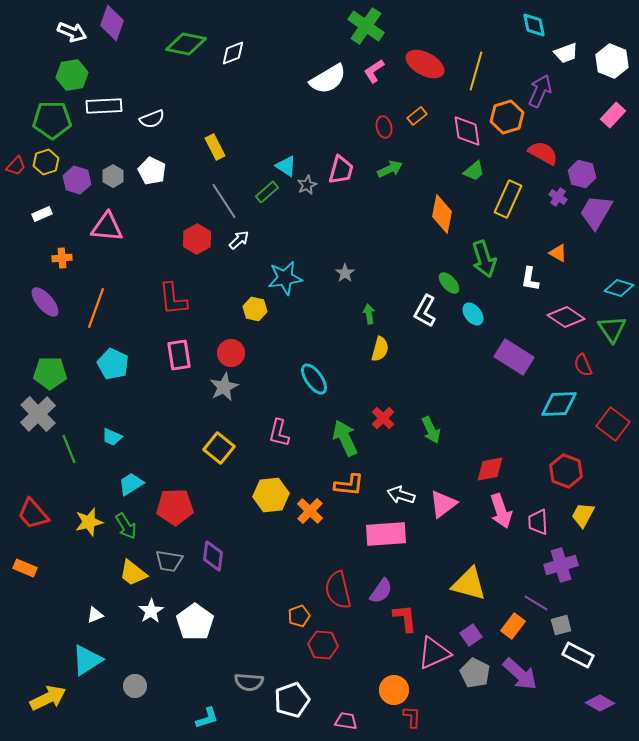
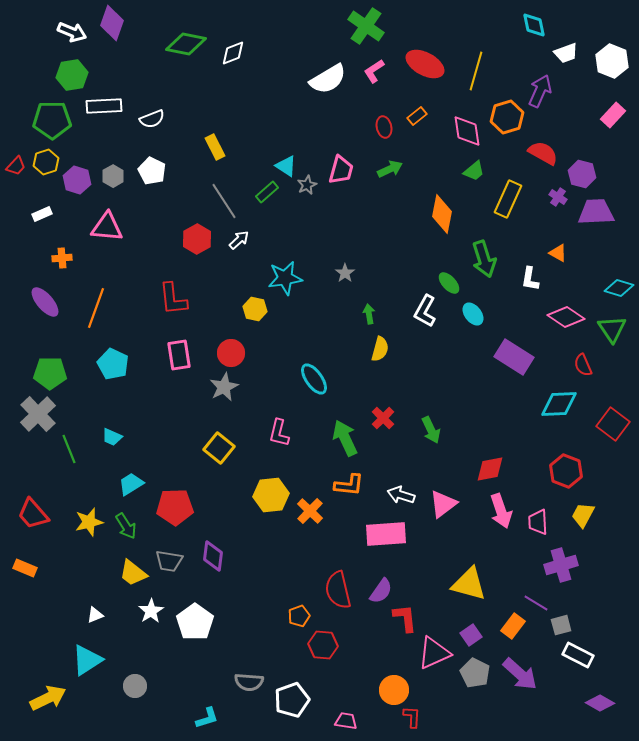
purple trapezoid at (596, 212): rotated 57 degrees clockwise
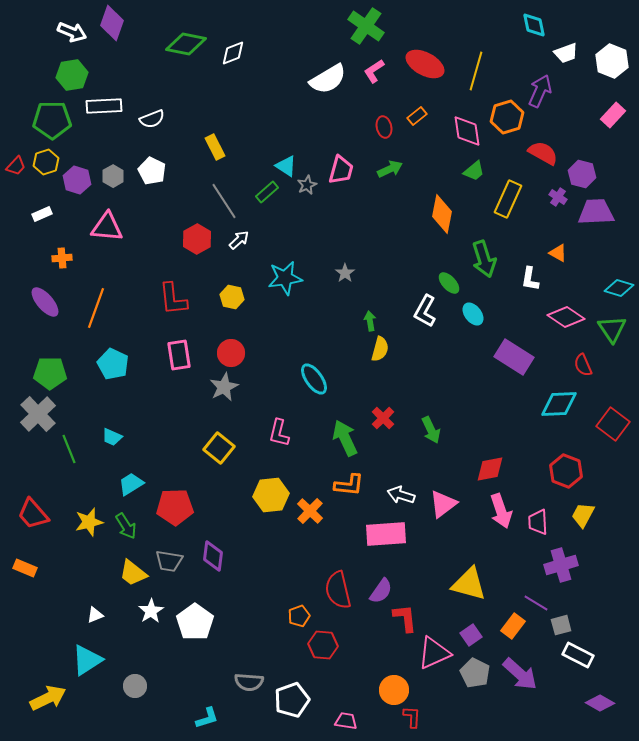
yellow hexagon at (255, 309): moved 23 px left, 12 px up
green arrow at (369, 314): moved 1 px right, 7 px down
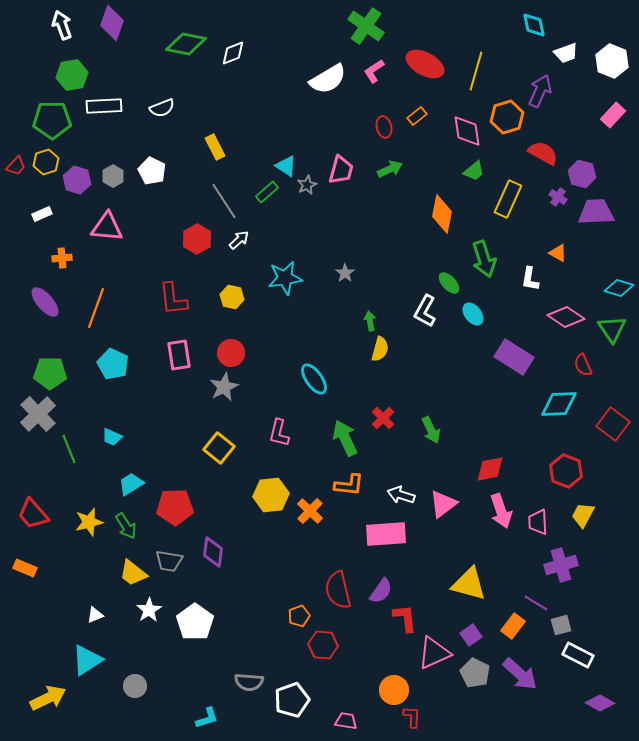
white arrow at (72, 32): moved 10 px left, 7 px up; rotated 132 degrees counterclockwise
white semicircle at (152, 119): moved 10 px right, 11 px up
purple diamond at (213, 556): moved 4 px up
white star at (151, 611): moved 2 px left, 1 px up
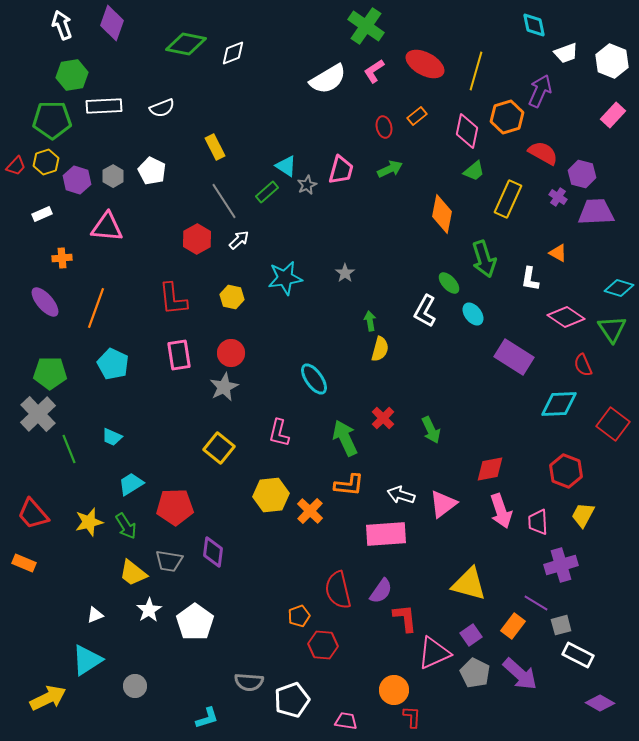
pink diamond at (467, 131): rotated 20 degrees clockwise
orange rectangle at (25, 568): moved 1 px left, 5 px up
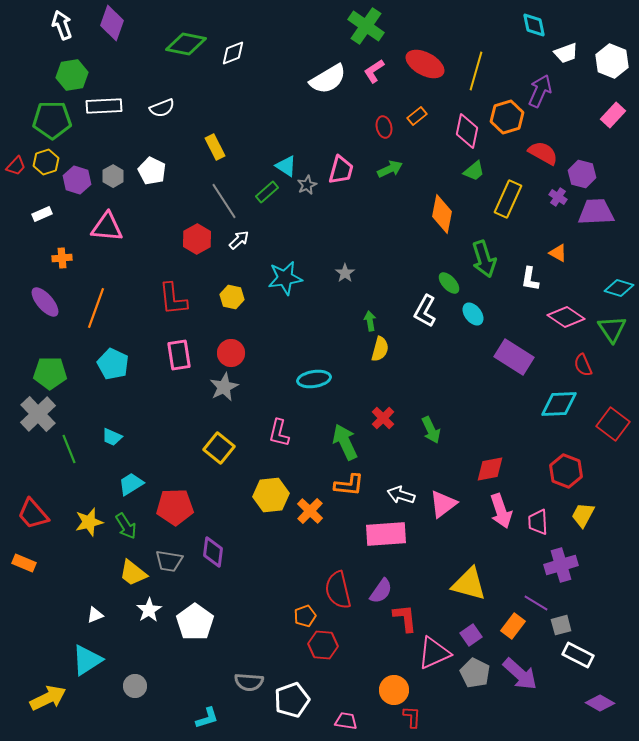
cyan ellipse at (314, 379): rotated 64 degrees counterclockwise
green arrow at (345, 438): moved 4 px down
orange pentagon at (299, 616): moved 6 px right
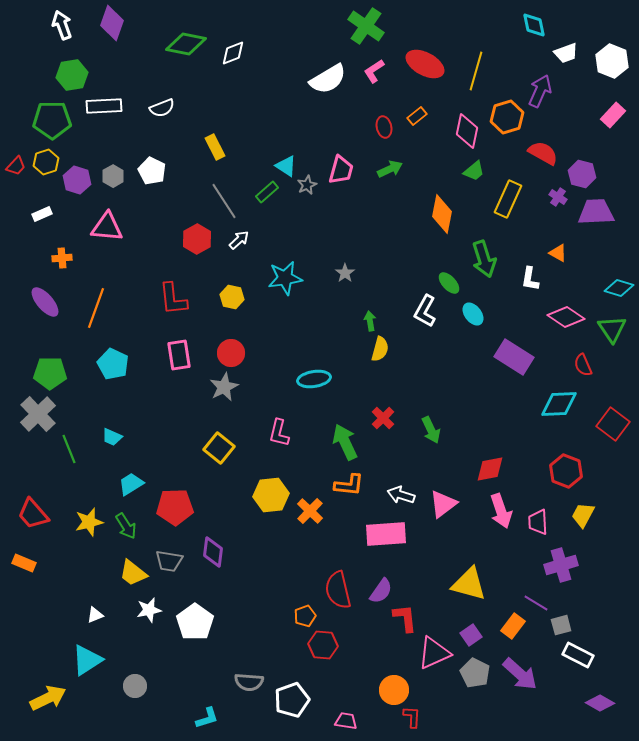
white star at (149, 610): rotated 20 degrees clockwise
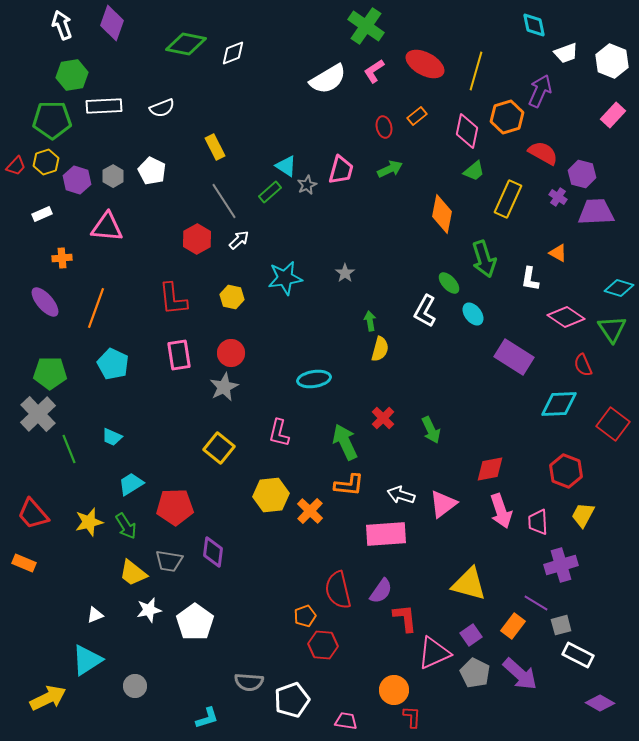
green rectangle at (267, 192): moved 3 px right
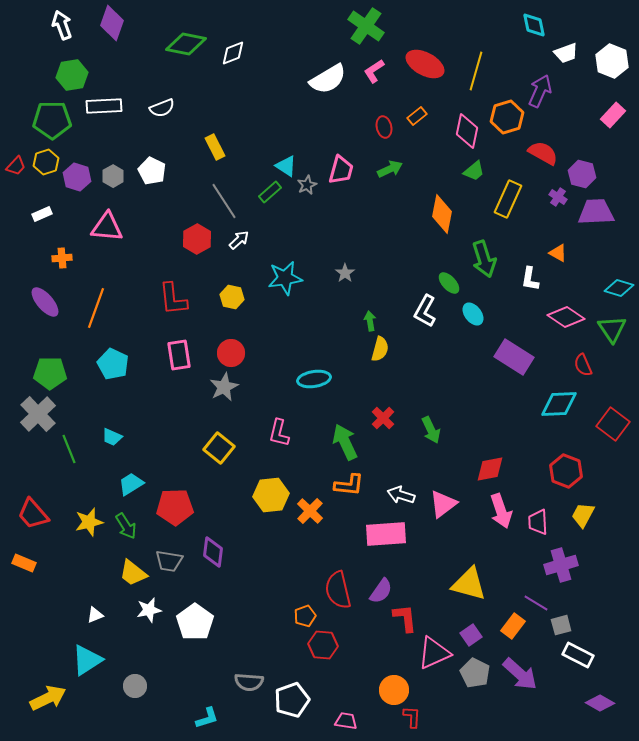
purple hexagon at (77, 180): moved 3 px up
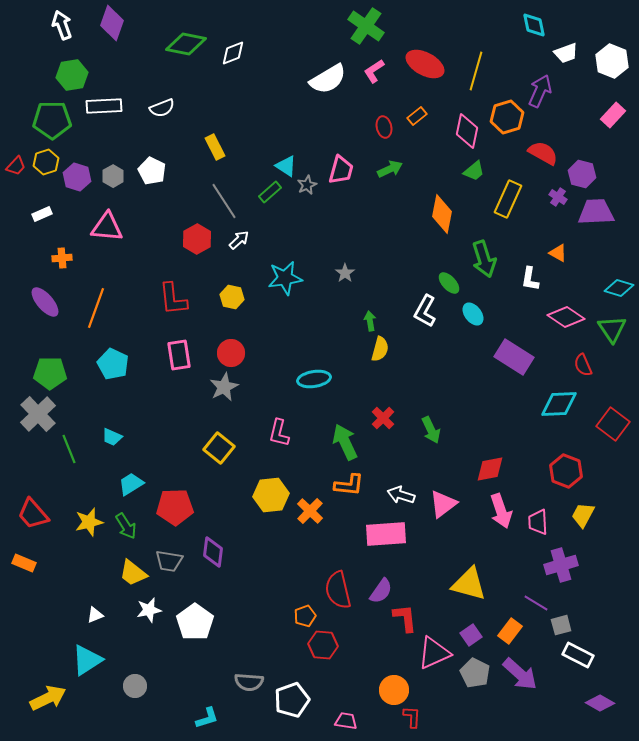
orange rectangle at (513, 626): moved 3 px left, 5 px down
